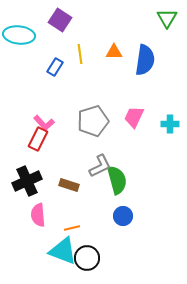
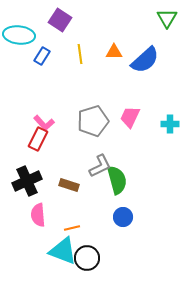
blue semicircle: rotated 40 degrees clockwise
blue rectangle: moved 13 px left, 11 px up
pink trapezoid: moved 4 px left
blue circle: moved 1 px down
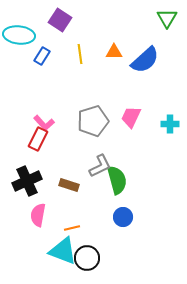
pink trapezoid: moved 1 px right
pink semicircle: rotated 15 degrees clockwise
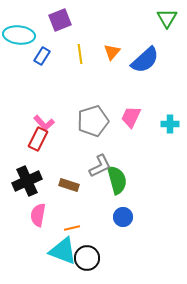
purple square: rotated 35 degrees clockwise
orange triangle: moved 2 px left; rotated 48 degrees counterclockwise
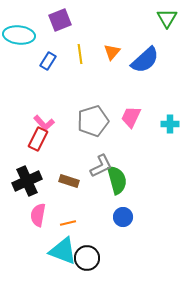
blue rectangle: moved 6 px right, 5 px down
gray L-shape: moved 1 px right
brown rectangle: moved 4 px up
orange line: moved 4 px left, 5 px up
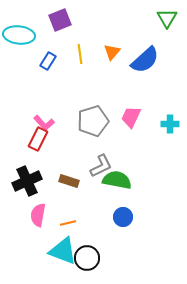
green semicircle: rotated 64 degrees counterclockwise
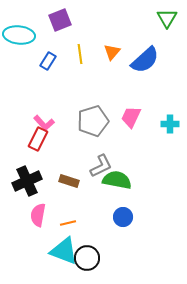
cyan triangle: moved 1 px right
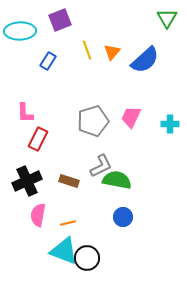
cyan ellipse: moved 1 px right, 4 px up; rotated 8 degrees counterclockwise
yellow line: moved 7 px right, 4 px up; rotated 12 degrees counterclockwise
pink L-shape: moved 19 px left, 10 px up; rotated 40 degrees clockwise
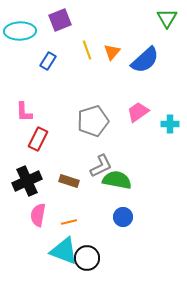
pink L-shape: moved 1 px left, 1 px up
pink trapezoid: moved 7 px right, 5 px up; rotated 30 degrees clockwise
orange line: moved 1 px right, 1 px up
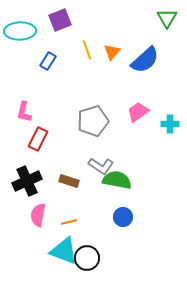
pink L-shape: rotated 15 degrees clockwise
gray L-shape: rotated 60 degrees clockwise
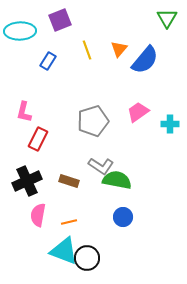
orange triangle: moved 7 px right, 3 px up
blue semicircle: rotated 8 degrees counterclockwise
